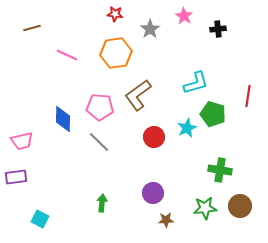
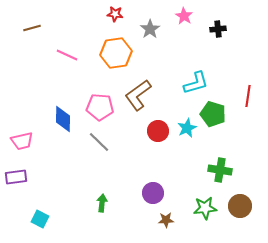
red circle: moved 4 px right, 6 px up
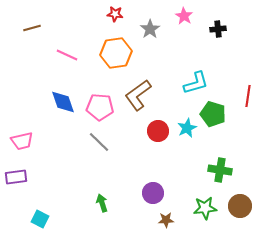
blue diamond: moved 17 px up; rotated 20 degrees counterclockwise
green arrow: rotated 24 degrees counterclockwise
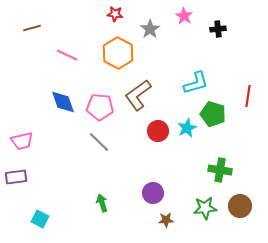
orange hexagon: moved 2 px right; rotated 24 degrees counterclockwise
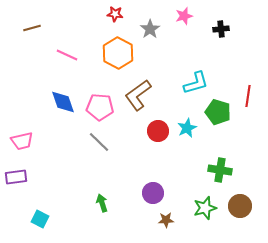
pink star: rotated 24 degrees clockwise
black cross: moved 3 px right
green pentagon: moved 5 px right, 2 px up
green star: rotated 10 degrees counterclockwise
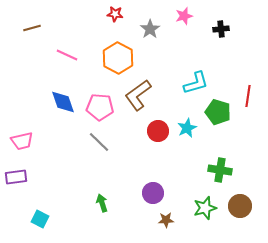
orange hexagon: moved 5 px down
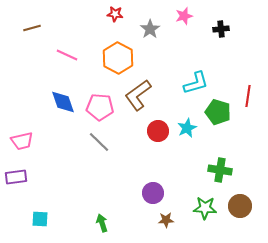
green arrow: moved 20 px down
green star: rotated 20 degrees clockwise
cyan square: rotated 24 degrees counterclockwise
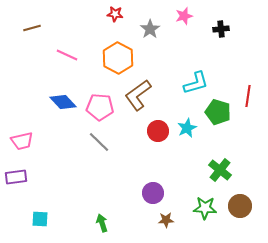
blue diamond: rotated 24 degrees counterclockwise
green cross: rotated 30 degrees clockwise
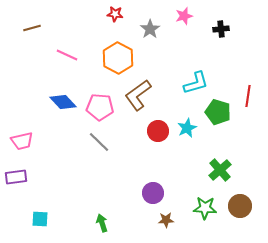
green cross: rotated 10 degrees clockwise
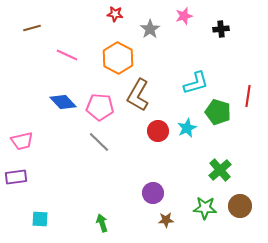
brown L-shape: rotated 24 degrees counterclockwise
